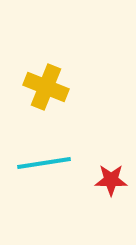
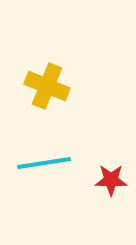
yellow cross: moved 1 px right, 1 px up
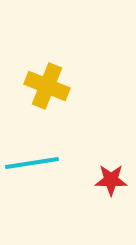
cyan line: moved 12 px left
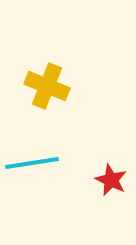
red star: rotated 24 degrees clockwise
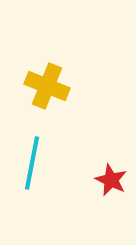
cyan line: rotated 70 degrees counterclockwise
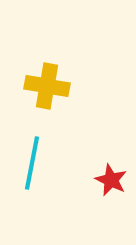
yellow cross: rotated 12 degrees counterclockwise
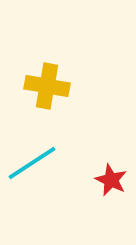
cyan line: rotated 46 degrees clockwise
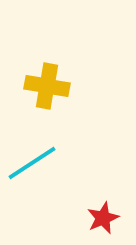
red star: moved 8 px left, 38 px down; rotated 24 degrees clockwise
